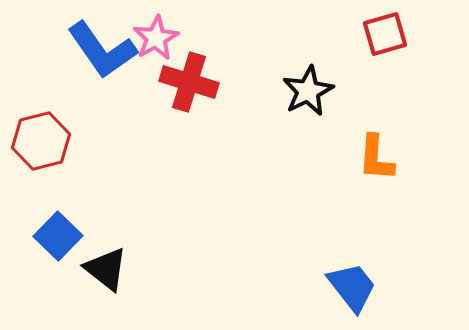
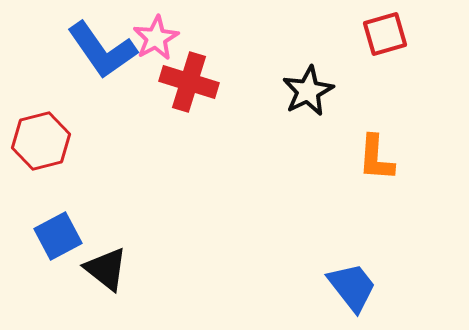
blue square: rotated 18 degrees clockwise
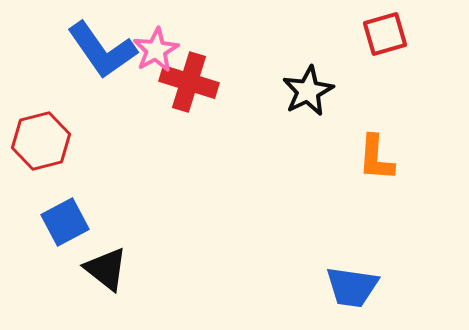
pink star: moved 12 px down
blue square: moved 7 px right, 14 px up
blue trapezoid: rotated 136 degrees clockwise
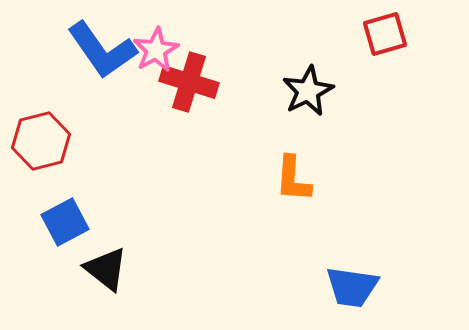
orange L-shape: moved 83 px left, 21 px down
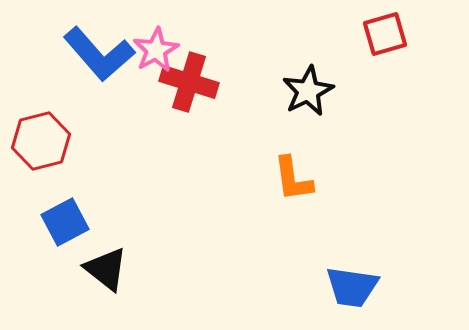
blue L-shape: moved 3 px left, 4 px down; rotated 6 degrees counterclockwise
orange L-shape: rotated 12 degrees counterclockwise
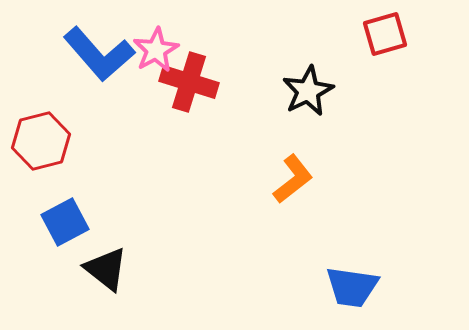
orange L-shape: rotated 120 degrees counterclockwise
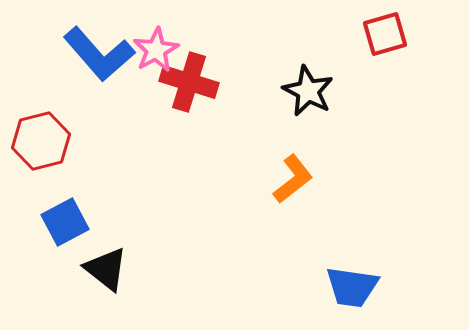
black star: rotated 18 degrees counterclockwise
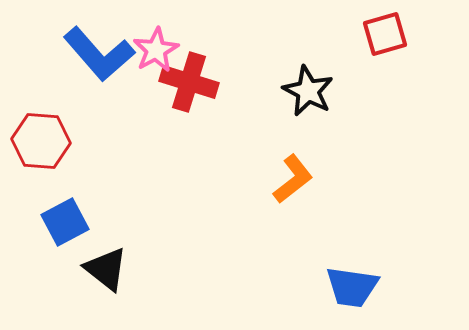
red hexagon: rotated 18 degrees clockwise
